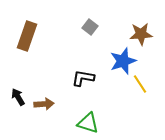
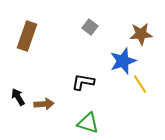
black L-shape: moved 4 px down
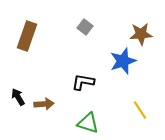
gray square: moved 5 px left
yellow line: moved 26 px down
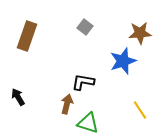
brown star: moved 1 px left, 1 px up
brown arrow: moved 23 px right; rotated 72 degrees counterclockwise
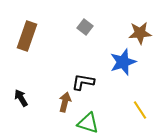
blue star: moved 1 px down
black arrow: moved 3 px right, 1 px down
brown arrow: moved 2 px left, 2 px up
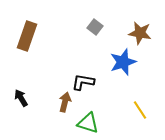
gray square: moved 10 px right
brown star: rotated 15 degrees clockwise
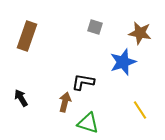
gray square: rotated 21 degrees counterclockwise
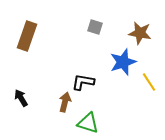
yellow line: moved 9 px right, 28 px up
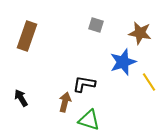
gray square: moved 1 px right, 2 px up
black L-shape: moved 1 px right, 2 px down
green triangle: moved 1 px right, 3 px up
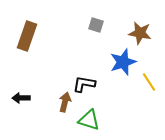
black arrow: rotated 60 degrees counterclockwise
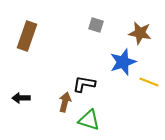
yellow line: rotated 36 degrees counterclockwise
